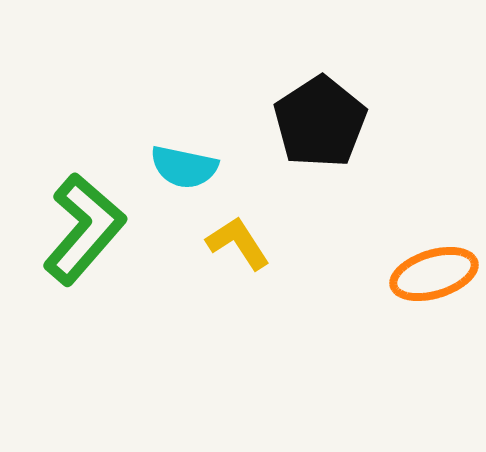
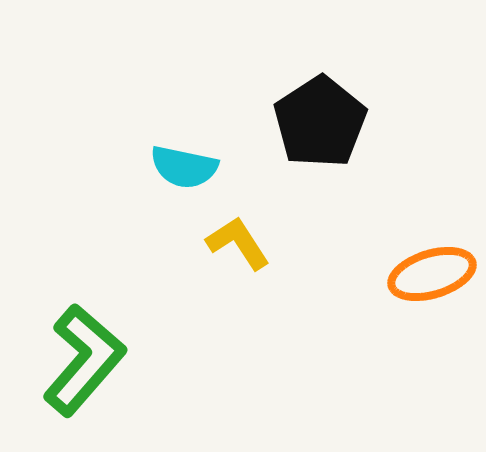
green L-shape: moved 131 px down
orange ellipse: moved 2 px left
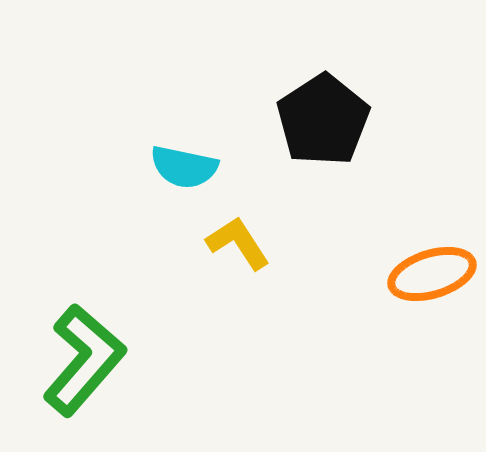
black pentagon: moved 3 px right, 2 px up
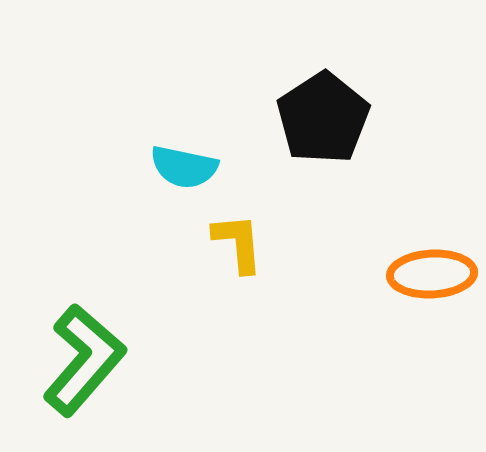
black pentagon: moved 2 px up
yellow L-shape: rotated 28 degrees clockwise
orange ellipse: rotated 14 degrees clockwise
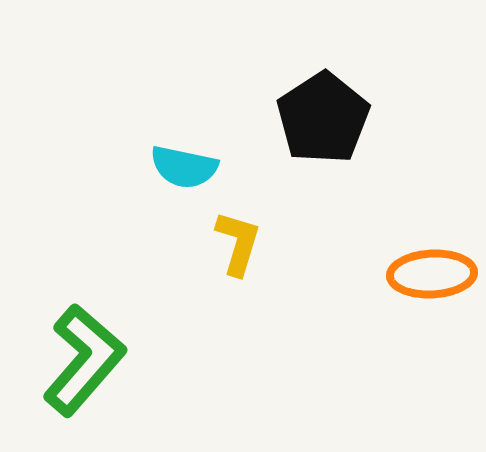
yellow L-shape: rotated 22 degrees clockwise
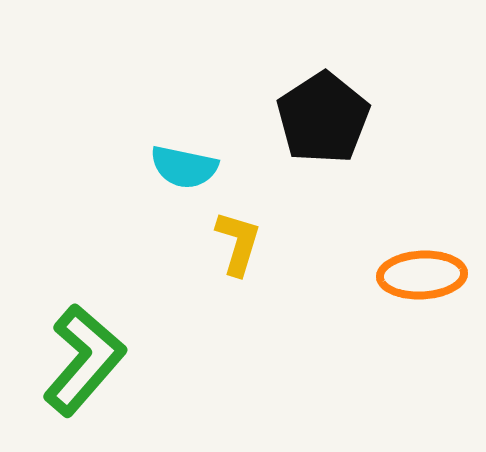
orange ellipse: moved 10 px left, 1 px down
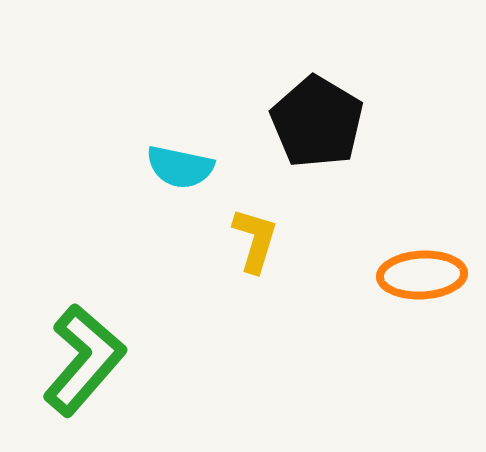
black pentagon: moved 6 px left, 4 px down; rotated 8 degrees counterclockwise
cyan semicircle: moved 4 px left
yellow L-shape: moved 17 px right, 3 px up
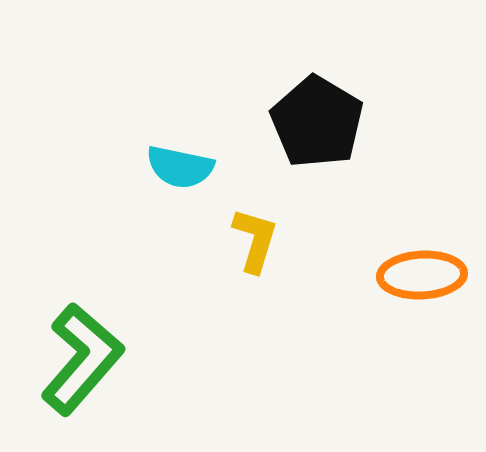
green L-shape: moved 2 px left, 1 px up
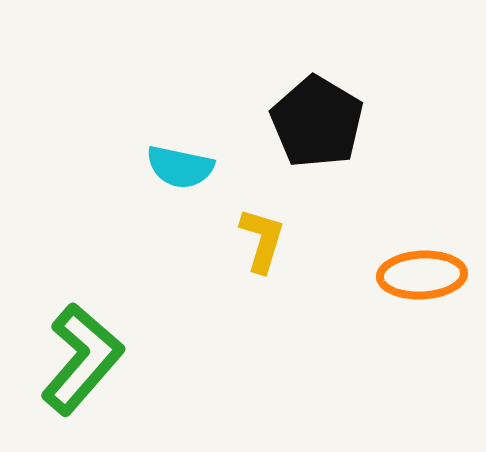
yellow L-shape: moved 7 px right
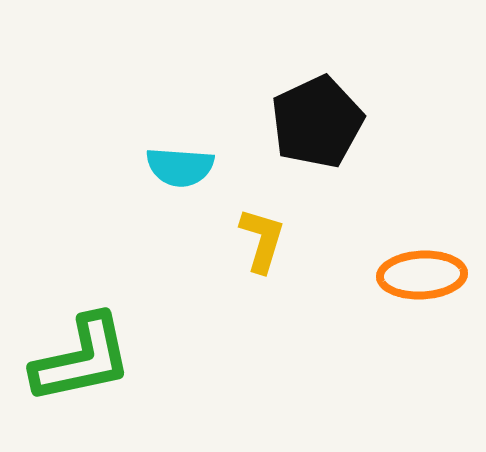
black pentagon: rotated 16 degrees clockwise
cyan semicircle: rotated 8 degrees counterclockwise
green L-shape: rotated 37 degrees clockwise
